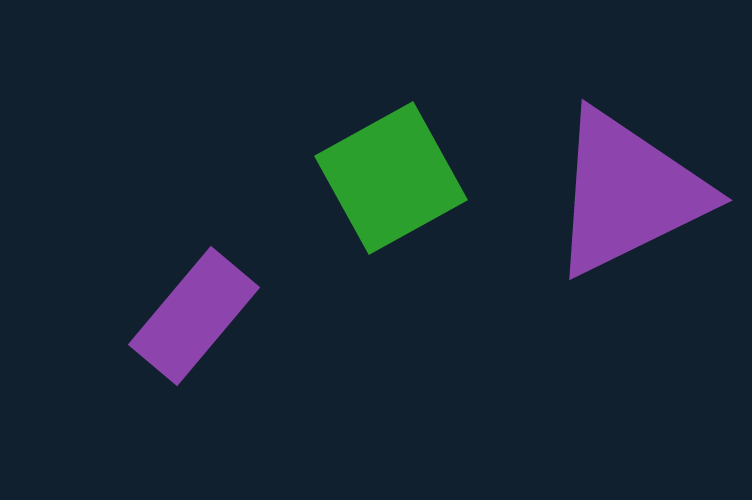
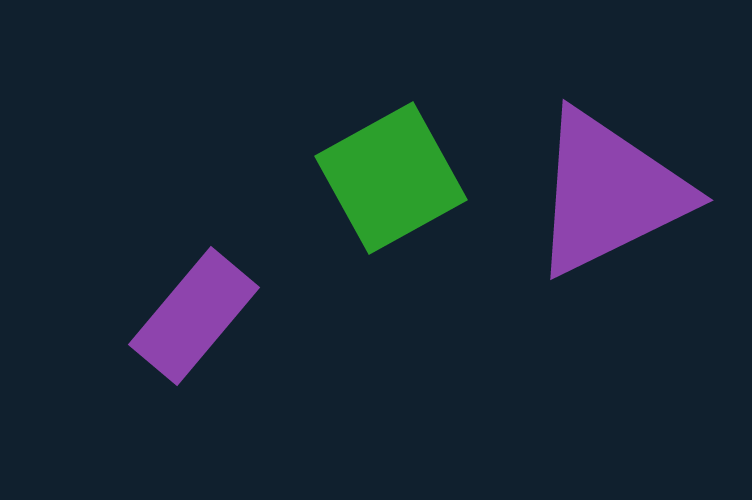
purple triangle: moved 19 px left
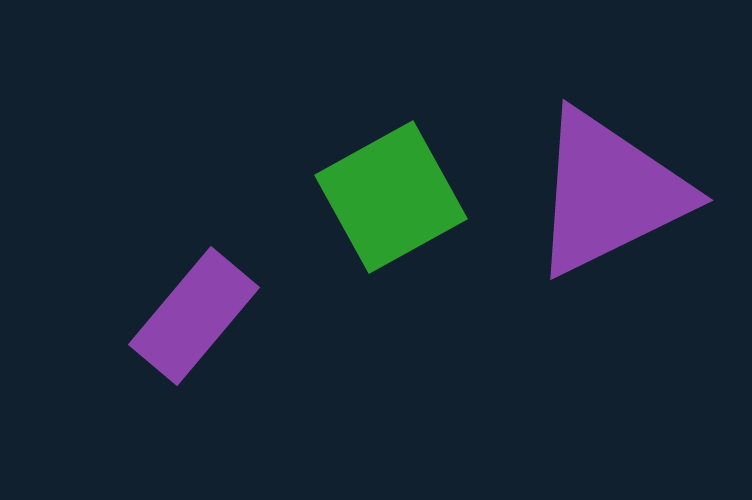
green square: moved 19 px down
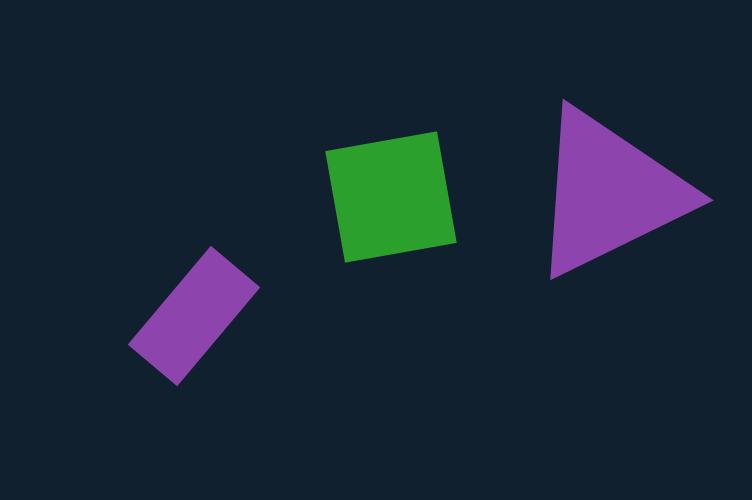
green square: rotated 19 degrees clockwise
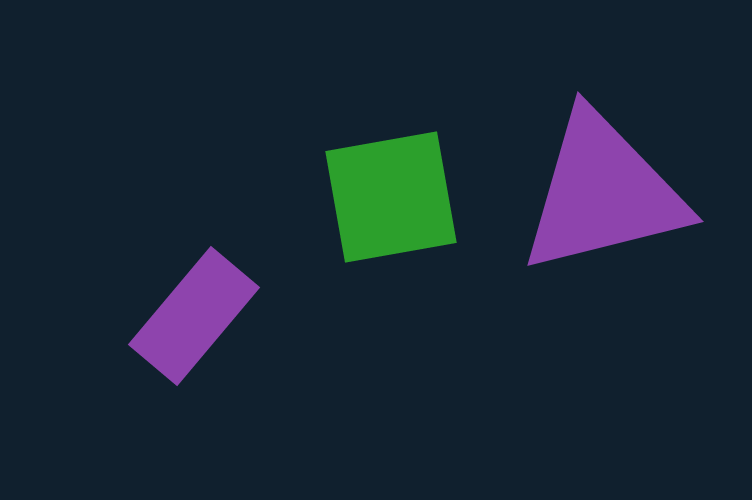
purple triangle: moved 6 px left; rotated 12 degrees clockwise
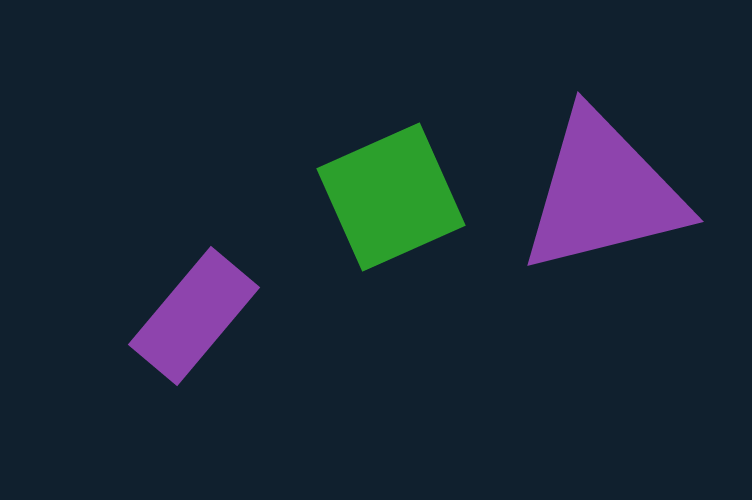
green square: rotated 14 degrees counterclockwise
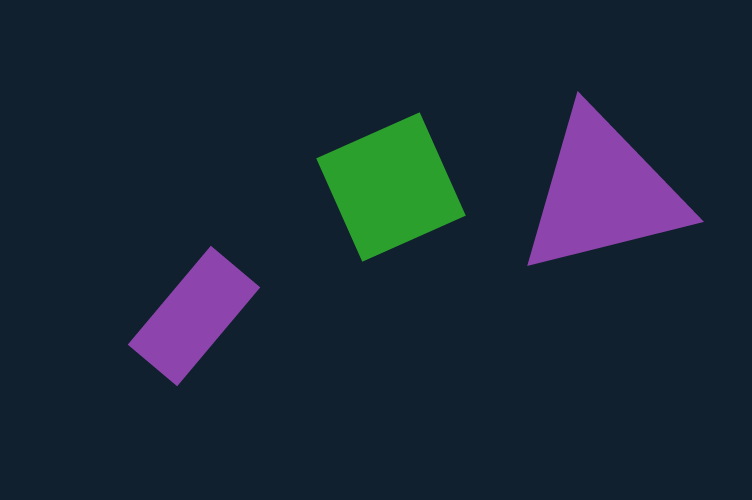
green square: moved 10 px up
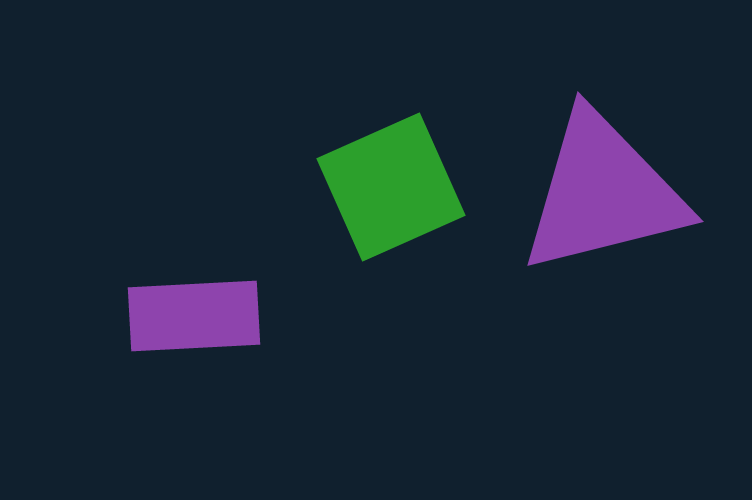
purple rectangle: rotated 47 degrees clockwise
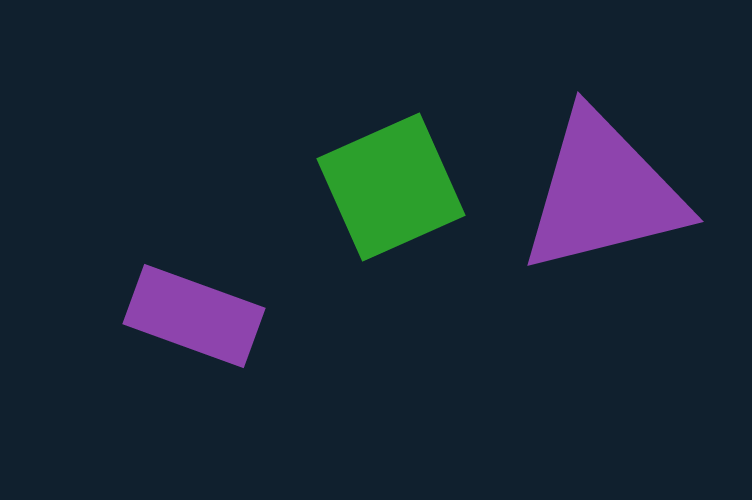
purple rectangle: rotated 23 degrees clockwise
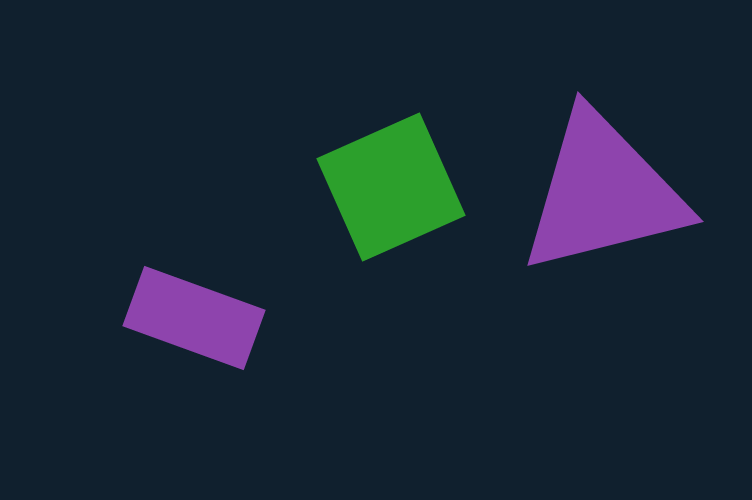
purple rectangle: moved 2 px down
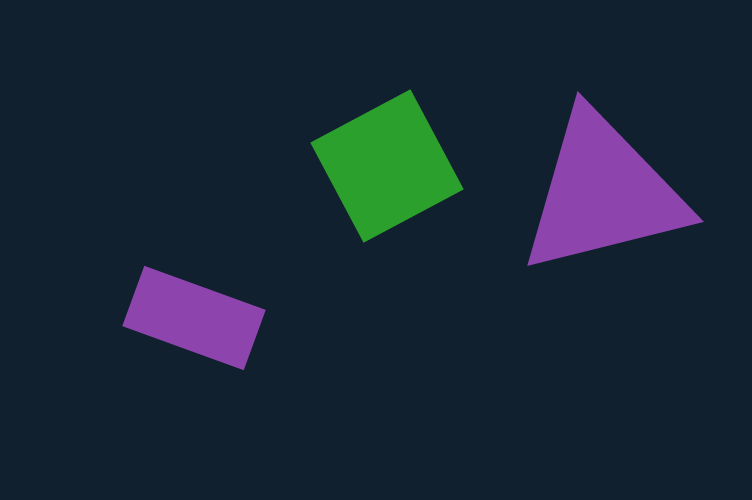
green square: moved 4 px left, 21 px up; rotated 4 degrees counterclockwise
